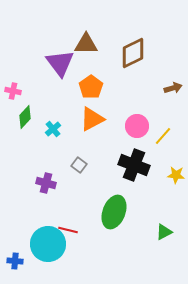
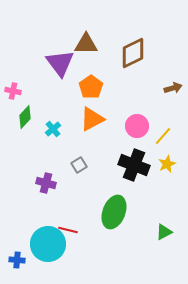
gray square: rotated 21 degrees clockwise
yellow star: moved 9 px left, 11 px up; rotated 30 degrees counterclockwise
blue cross: moved 2 px right, 1 px up
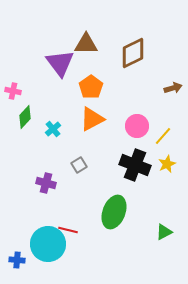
black cross: moved 1 px right
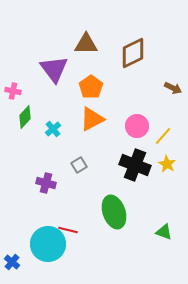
purple triangle: moved 6 px left, 6 px down
brown arrow: rotated 42 degrees clockwise
yellow star: rotated 18 degrees counterclockwise
green ellipse: rotated 40 degrees counterclockwise
green triangle: rotated 48 degrees clockwise
blue cross: moved 5 px left, 2 px down; rotated 35 degrees clockwise
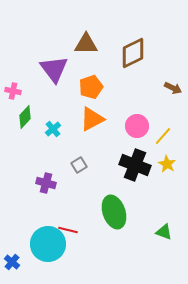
orange pentagon: rotated 15 degrees clockwise
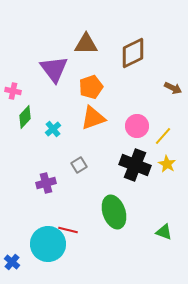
orange triangle: moved 1 px right, 1 px up; rotated 8 degrees clockwise
purple cross: rotated 30 degrees counterclockwise
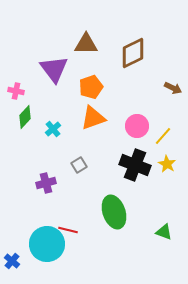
pink cross: moved 3 px right
cyan circle: moved 1 px left
blue cross: moved 1 px up
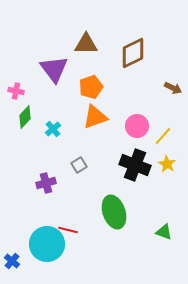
orange triangle: moved 2 px right, 1 px up
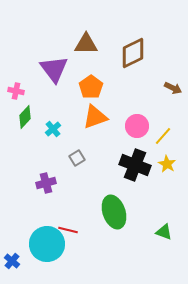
orange pentagon: rotated 15 degrees counterclockwise
gray square: moved 2 px left, 7 px up
